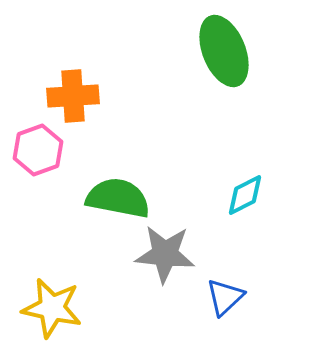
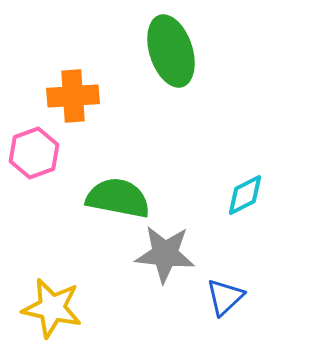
green ellipse: moved 53 px left; rotated 4 degrees clockwise
pink hexagon: moved 4 px left, 3 px down
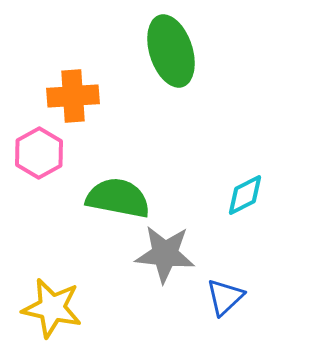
pink hexagon: moved 5 px right; rotated 9 degrees counterclockwise
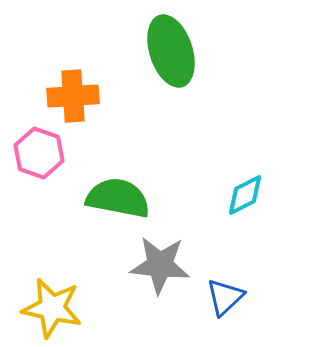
pink hexagon: rotated 12 degrees counterclockwise
gray star: moved 5 px left, 11 px down
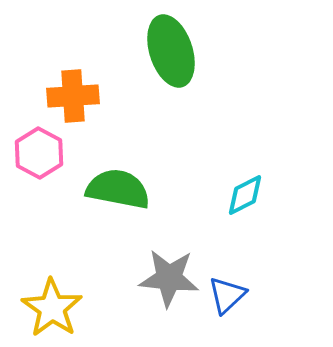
pink hexagon: rotated 9 degrees clockwise
green semicircle: moved 9 px up
gray star: moved 9 px right, 13 px down
blue triangle: moved 2 px right, 2 px up
yellow star: rotated 22 degrees clockwise
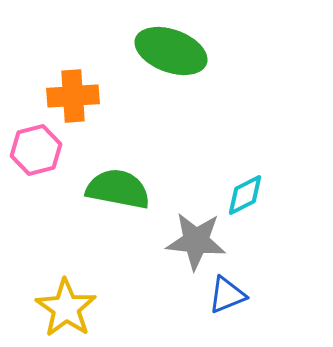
green ellipse: rotated 52 degrees counterclockwise
pink hexagon: moved 3 px left, 3 px up; rotated 18 degrees clockwise
gray star: moved 27 px right, 37 px up
blue triangle: rotated 21 degrees clockwise
yellow star: moved 14 px right
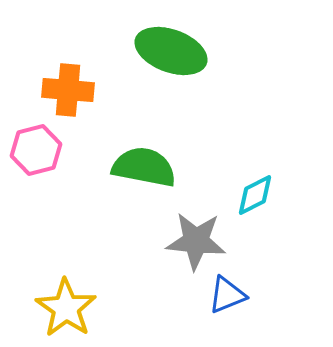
orange cross: moved 5 px left, 6 px up; rotated 9 degrees clockwise
green semicircle: moved 26 px right, 22 px up
cyan diamond: moved 10 px right
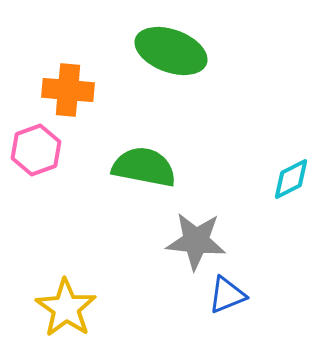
pink hexagon: rotated 6 degrees counterclockwise
cyan diamond: moved 36 px right, 16 px up
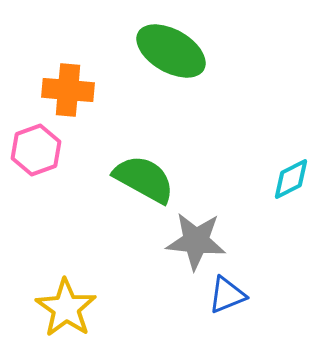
green ellipse: rotated 10 degrees clockwise
green semicircle: moved 12 px down; rotated 18 degrees clockwise
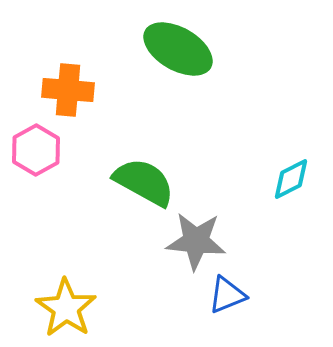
green ellipse: moved 7 px right, 2 px up
pink hexagon: rotated 9 degrees counterclockwise
green semicircle: moved 3 px down
